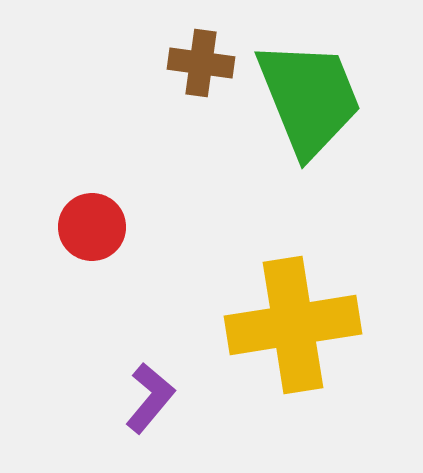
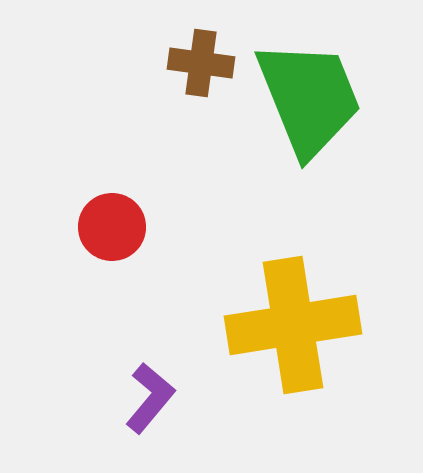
red circle: moved 20 px right
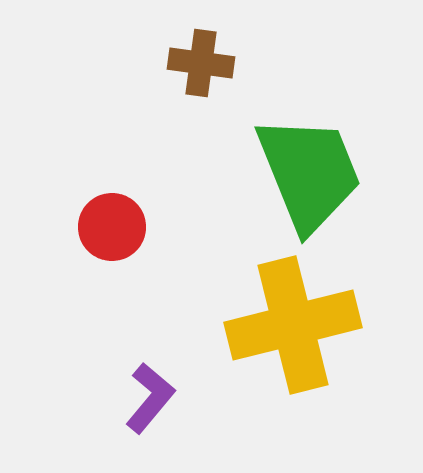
green trapezoid: moved 75 px down
yellow cross: rotated 5 degrees counterclockwise
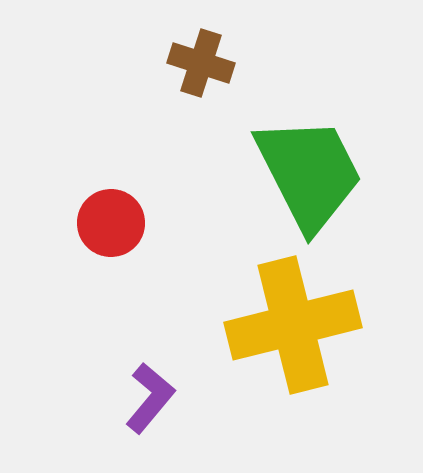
brown cross: rotated 10 degrees clockwise
green trapezoid: rotated 5 degrees counterclockwise
red circle: moved 1 px left, 4 px up
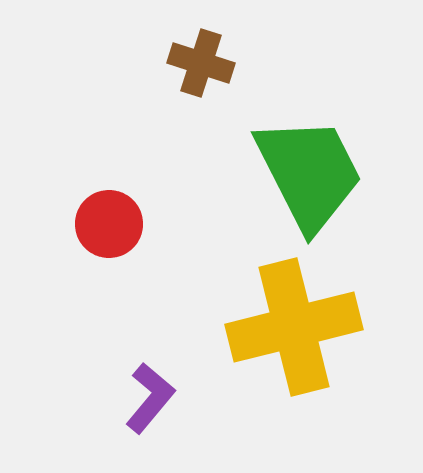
red circle: moved 2 px left, 1 px down
yellow cross: moved 1 px right, 2 px down
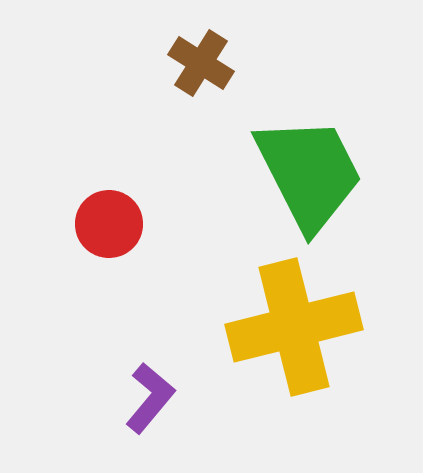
brown cross: rotated 14 degrees clockwise
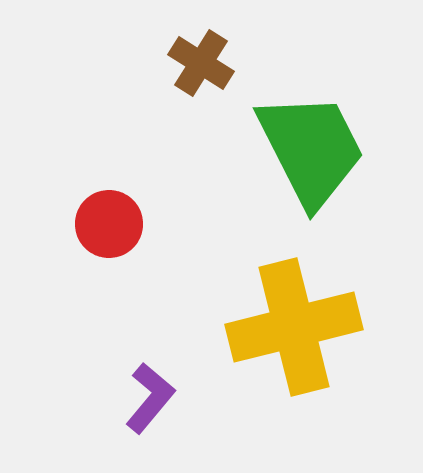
green trapezoid: moved 2 px right, 24 px up
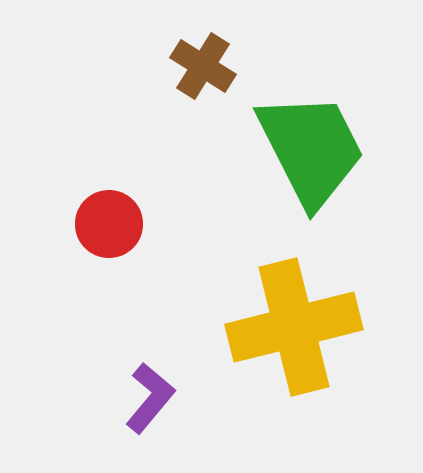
brown cross: moved 2 px right, 3 px down
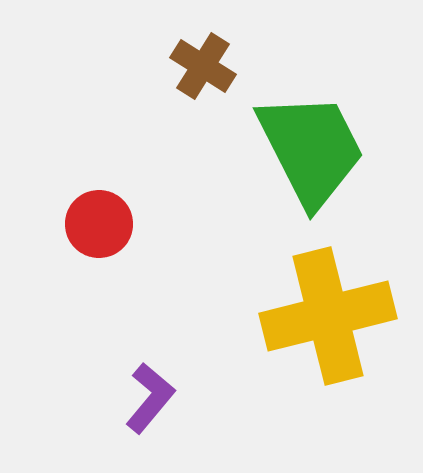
red circle: moved 10 px left
yellow cross: moved 34 px right, 11 px up
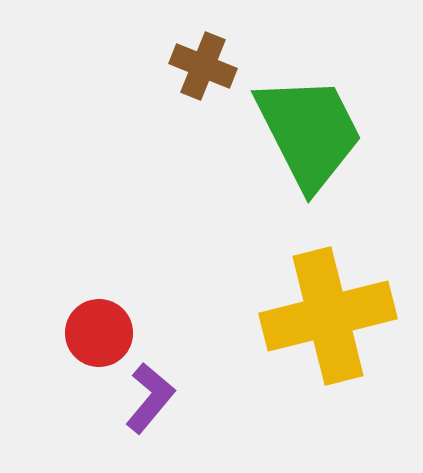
brown cross: rotated 10 degrees counterclockwise
green trapezoid: moved 2 px left, 17 px up
red circle: moved 109 px down
